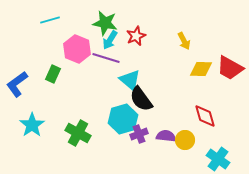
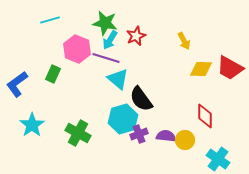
cyan triangle: moved 12 px left, 1 px up
red diamond: rotated 15 degrees clockwise
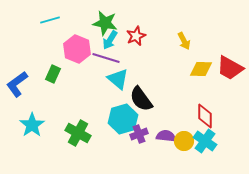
yellow circle: moved 1 px left, 1 px down
cyan cross: moved 13 px left, 18 px up
